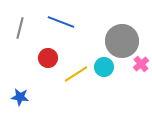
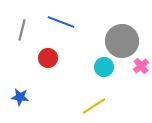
gray line: moved 2 px right, 2 px down
pink cross: moved 2 px down
yellow line: moved 18 px right, 32 px down
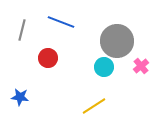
gray circle: moved 5 px left
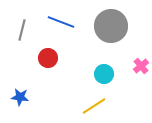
gray circle: moved 6 px left, 15 px up
cyan circle: moved 7 px down
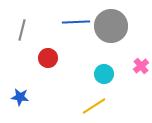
blue line: moved 15 px right; rotated 24 degrees counterclockwise
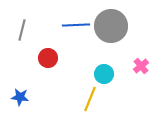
blue line: moved 3 px down
yellow line: moved 4 px left, 7 px up; rotated 35 degrees counterclockwise
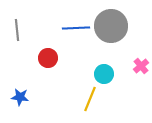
blue line: moved 3 px down
gray line: moved 5 px left; rotated 20 degrees counterclockwise
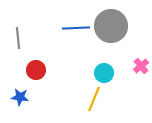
gray line: moved 1 px right, 8 px down
red circle: moved 12 px left, 12 px down
cyan circle: moved 1 px up
yellow line: moved 4 px right
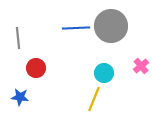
red circle: moved 2 px up
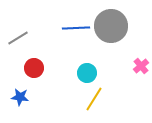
gray line: rotated 65 degrees clockwise
red circle: moved 2 px left
cyan circle: moved 17 px left
yellow line: rotated 10 degrees clockwise
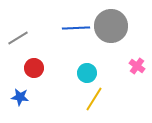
pink cross: moved 4 px left; rotated 14 degrees counterclockwise
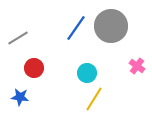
blue line: rotated 52 degrees counterclockwise
